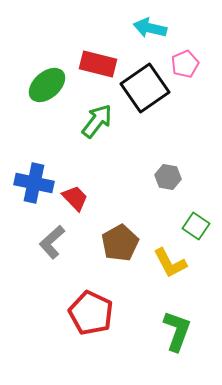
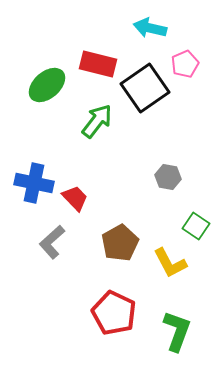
red pentagon: moved 23 px right
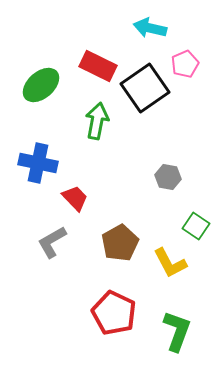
red rectangle: moved 2 px down; rotated 12 degrees clockwise
green ellipse: moved 6 px left
green arrow: rotated 27 degrees counterclockwise
blue cross: moved 4 px right, 20 px up
gray L-shape: rotated 12 degrees clockwise
